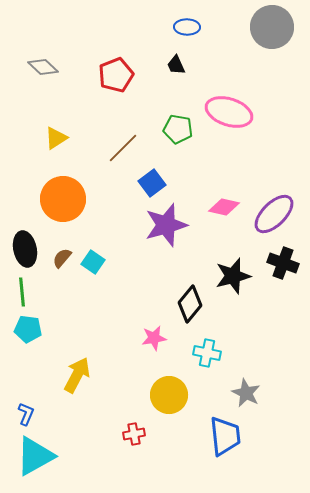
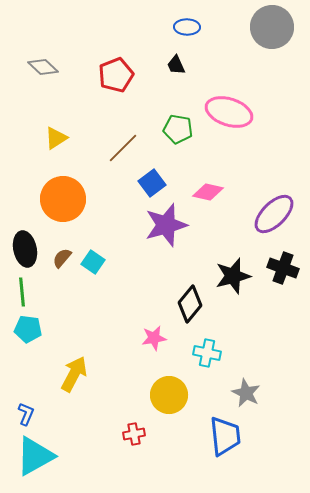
pink diamond: moved 16 px left, 15 px up
black cross: moved 5 px down
yellow arrow: moved 3 px left, 1 px up
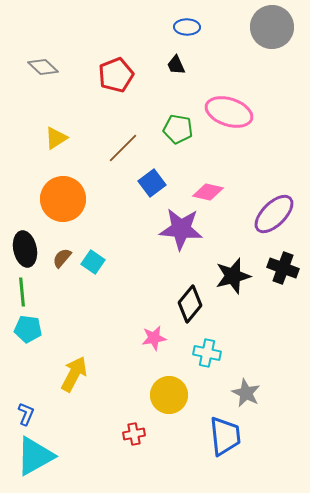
purple star: moved 15 px right, 4 px down; rotated 21 degrees clockwise
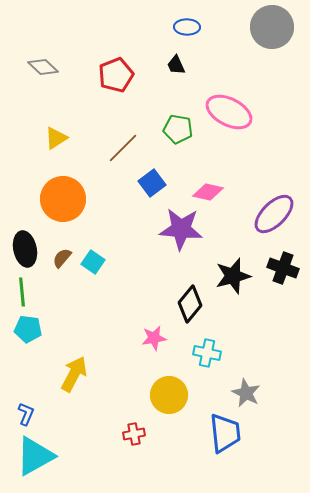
pink ellipse: rotated 9 degrees clockwise
blue trapezoid: moved 3 px up
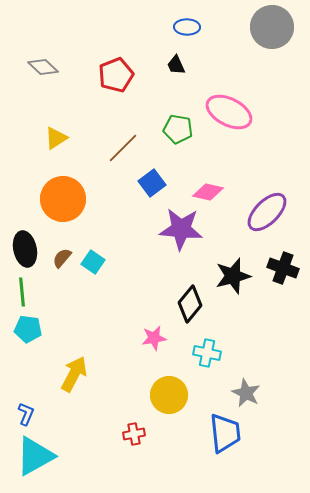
purple ellipse: moved 7 px left, 2 px up
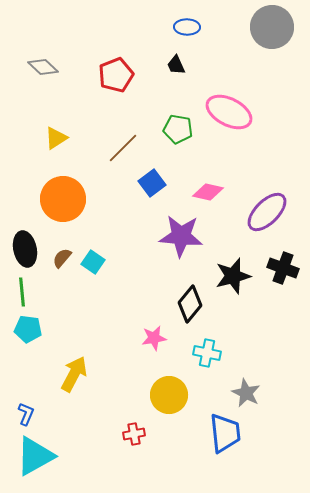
purple star: moved 7 px down
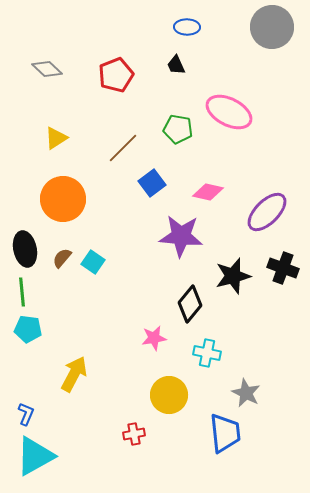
gray diamond: moved 4 px right, 2 px down
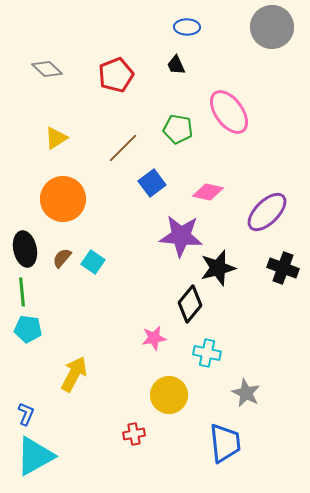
pink ellipse: rotated 27 degrees clockwise
black star: moved 15 px left, 8 px up
blue trapezoid: moved 10 px down
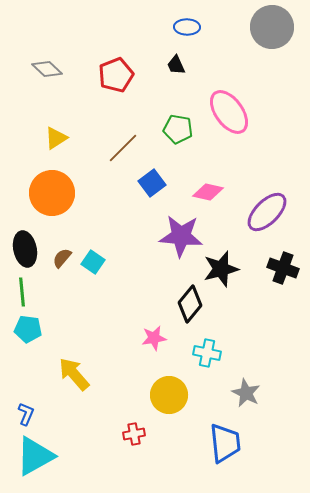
orange circle: moved 11 px left, 6 px up
black star: moved 3 px right, 1 px down
yellow arrow: rotated 69 degrees counterclockwise
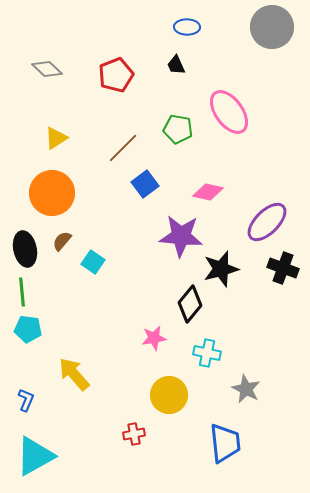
blue square: moved 7 px left, 1 px down
purple ellipse: moved 10 px down
brown semicircle: moved 17 px up
gray star: moved 4 px up
blue L-shape: moved 14 px up
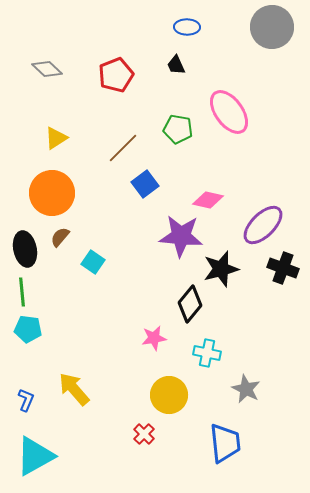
pink diamond: moved 8 px down
purple ellipse: moved 4 px left, 3 px down
brown semicircle: moved 2 px left, 4 px up
yellow arrow: moved 15 px down
red cross: moved 10 px right; rotated 35 degrees counterclockwise
